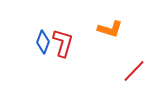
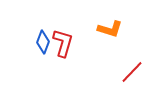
red line: moved 2 px left, 1 px down
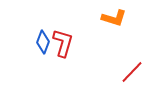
orange L-shape: moved 4 px right, 11 px up
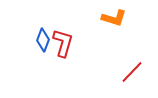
blue diamond: moved 2 px up
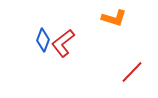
red L-shape: rotated 144 degrees counterclockwise
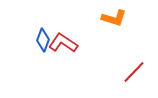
red L-shape: rotated 72 degrees clockwise
red line: moved 2 px right
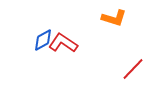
blue diamond: rotated 40 degrees clockwise
red line: moved 1 px left, 3 px up
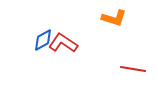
red line: rotated 55 degrees clockwise
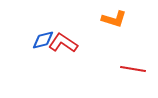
orange L-shape: moved 1 px down
blue diamond: rotated 15 degrees clockwise
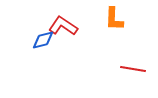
orange L-shape: rotated 75 degrees clockwise
red L-shape: moved 17 px up
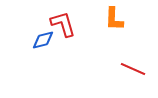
red L-shape: moved 2 px up; rotated 40 degrees clockwise
red line: rotated 15 degrees clockwise
